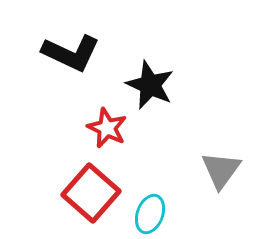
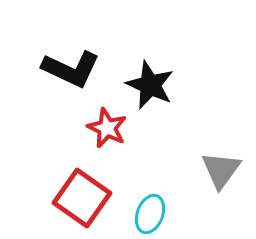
black L-shape: moved 16 px down
red square: moved 9 px left, 5 px down; rotated 6 degrees counterclockwise
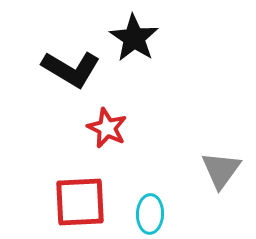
black L-shape: rotated 6 degrees clockwise
black star: moved 16 px left, 47 px up; rotated 9 degrees clockwise
red square: moved 2 px left, 4 px down; rotated 38 degrees counterclockwise
cyan ellipse: rotated 18 degrees counterclockwise
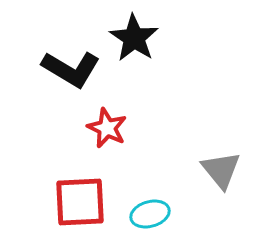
gray triangle: rotated 15 degrees counterclockwise
cyan ellipse: rotated 72 degrees clockwise
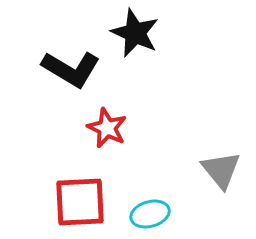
black star: moved 1 px right, 5 px up; rotated 9 degrees counterclockwise
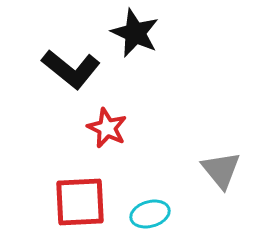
black L-shape: rotated 8 degrees clockwise
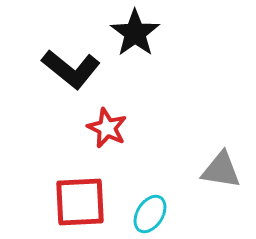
black star: rotated 12 degrees clockwise
gray triangle: rotated 42 degrees counterclockwise
cyan ellipse: rotated 42 degrees counterclockwise
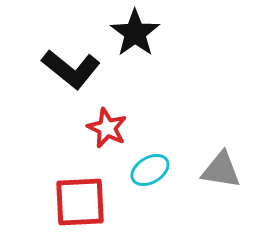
cyan ellipse: moved 44 px up; rotated 27 degrees clockwise
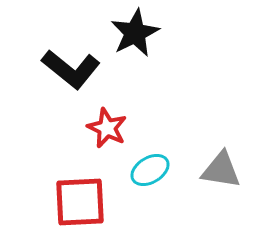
black star: rotated 9 degrees clockwise
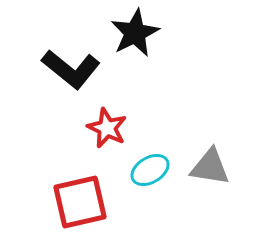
gray triangle: moved 11 px left, 3 px up
red square: rotated 10 degrees counterclockwise
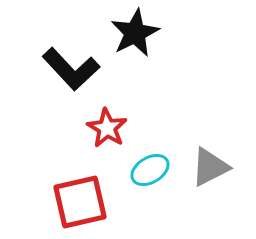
black L-shape: rotated 8 degrees clockwise
red star: rotated 6 degrees clockwise
gray triangle: rotated 36 degrees counterclockwise
